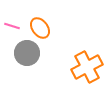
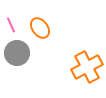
pink line: moved 1 px left, 1 px up; rotated 49 degrees clockwise
gray circle: moved 10 px left
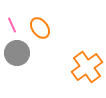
pink line: moved 1 px right
orange cross: rotated 8 degrees counterclockwise
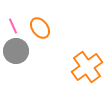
pink line: moved 1 px right, 1 px down
gray circle: moved 1 px left, 2 px up
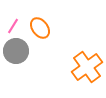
pink line: rotated 56 degrees clockwise
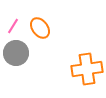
gray circle: moved 2 px down
orange cross: moved 2 px down; rotated 28 degrees clockwise
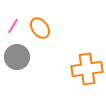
gray circle: moved 1 px right, 4 px down
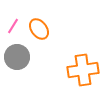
orange ellipse: moved 1 px left, 1 px down
orange cross: moved 4 px left, 1 px down
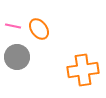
pink line: rotated 70 degrees clockwise
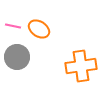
orange ellipse: rotated 20 degrees counterclockwise
orange cross: moved 2 px left, 4 px up
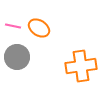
orange ellipse: moved 1 px up
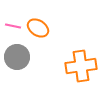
orange ellipse: moved 1 px left
